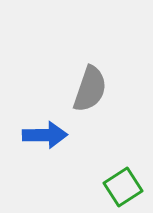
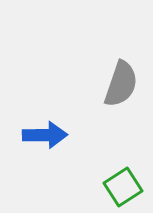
gray semicircle: moved 31 px right, 5 px up
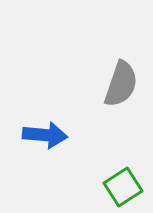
blue arrow: rotated 6 degrees clockwise
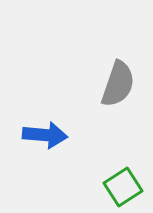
gray semicircle: moved 3 px left
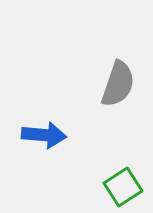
blue arrow: moved 1 px left
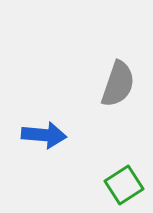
green square: moved 1 px right, 2 px up
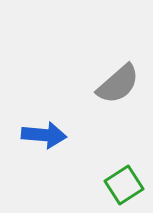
gray semicircle: rotated 30 degrees clockwise
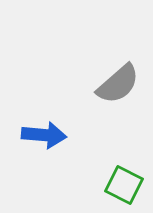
green square: rotated 30 degrees counterclockwise
